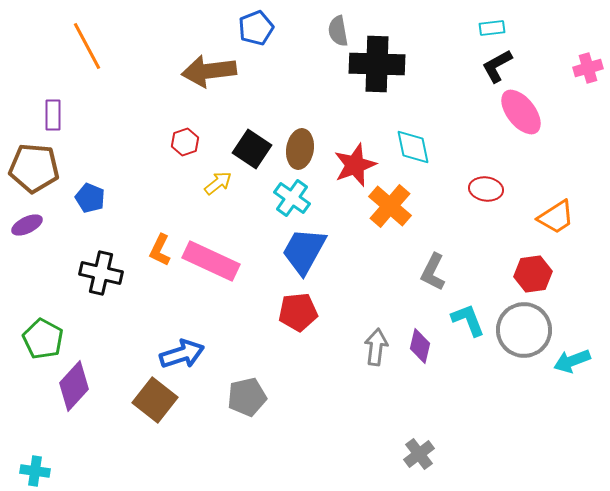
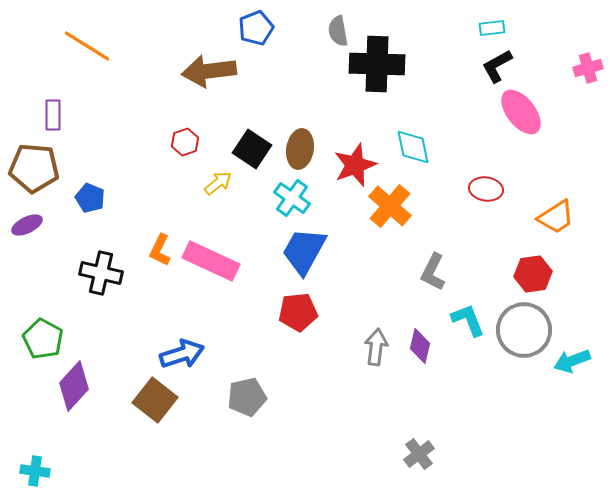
orange line at (87, 46): rotated 30 degrees counterclockwise
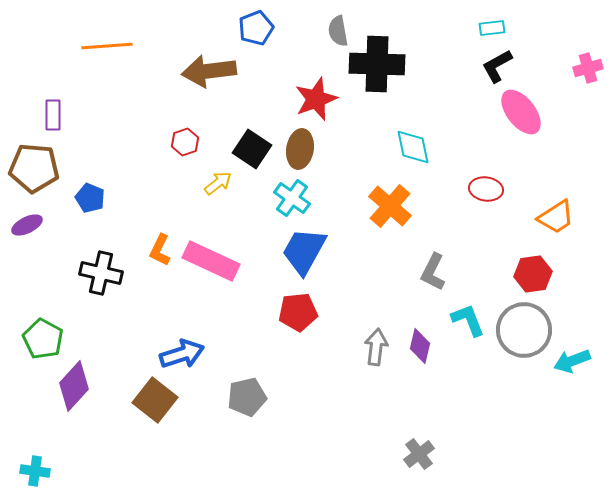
orange line at (87, 46): moved 20 px right; rotated 36 degrees counterclockwise
red star at (355, 165): moved 39 px left, 66 px up
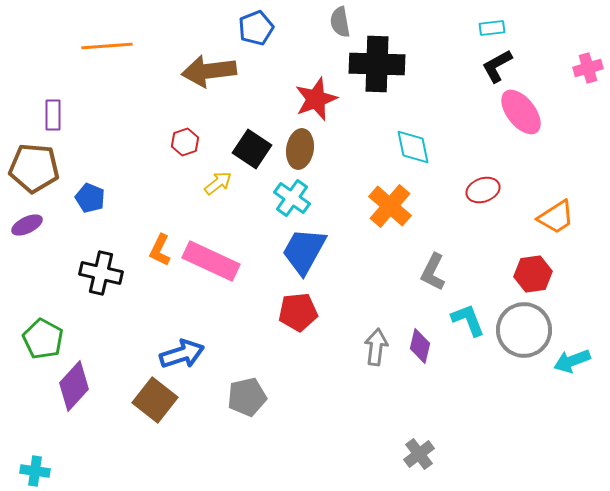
gray semicircle at (338, 31): moved 2 px right, 9 px up
red ellipse at (486, 189): moved 3 px left, 1 px down; rotated 28 degrees counterclockwise
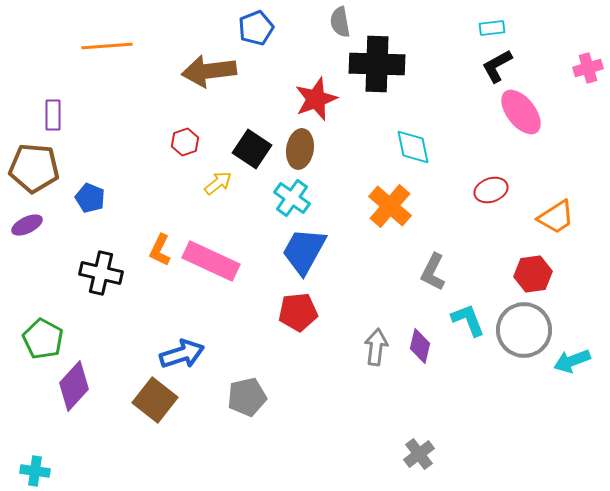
red ellipse at (483, 190): moved 8 px right
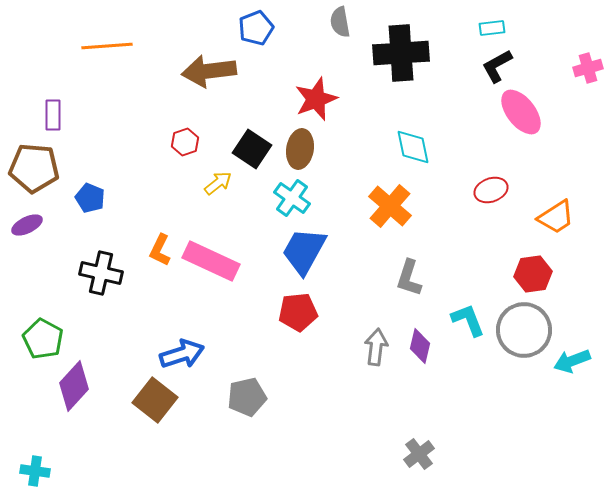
black cross at (377, 64): moved 24 px right, 11 px up; rotated 6 degrees counterclockwise
gray L-shape at (433, 272): moved 24 px left, 6 px down; rotated 9 degrees counterclockwise
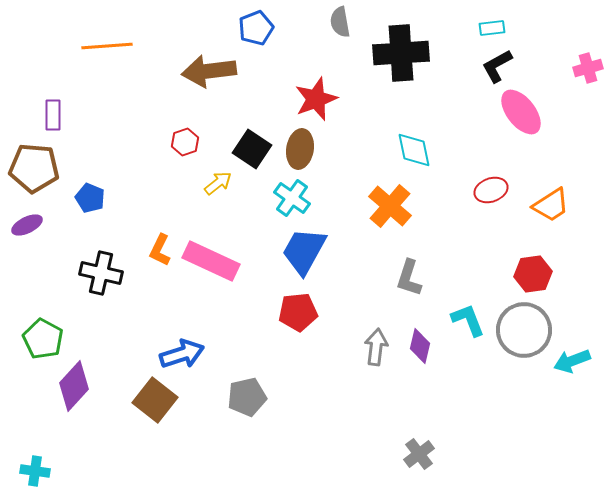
cyan diamond at (413, 147): moved 1 px right, 3 px down
orange trapezoid at (556, 217): moved 5 px left, 12 px up
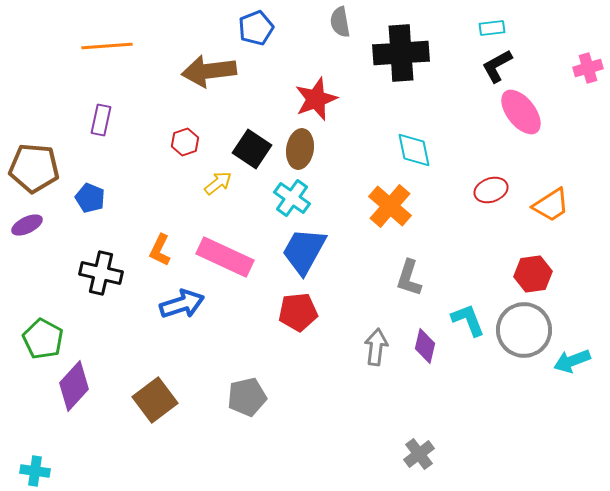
purple rectangle at (53, 115): moved 48 px right, 5 px down; rotated 12 degrees clockwise
pink rectangle at (211, 261): moved 14 px right, 4 px up
purple diamond at (420, 346): moved 5 px right
blue arrow at (182, 354): moved 50 px up
brown square at (155, 400): rotated 15 degrees clockwise
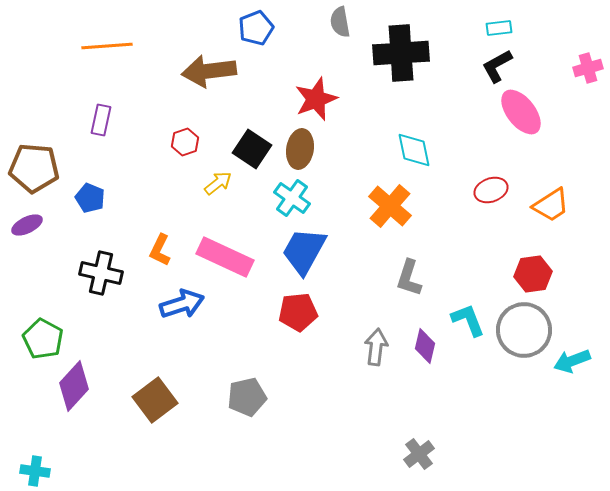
cyan rectangle at (492, 28): moved 7 px right
